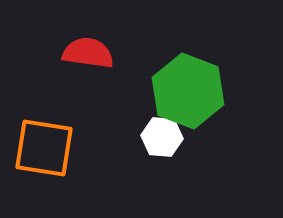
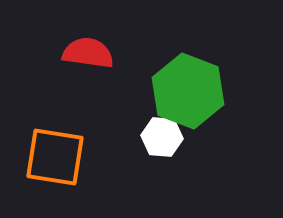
orange square: moved 11 px right, 9 px down
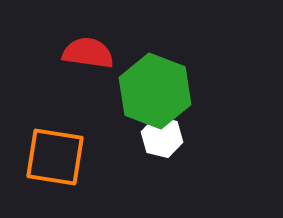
green hexagon: moved 33 px left
white hexagon: rotated 9 degrees clockwise
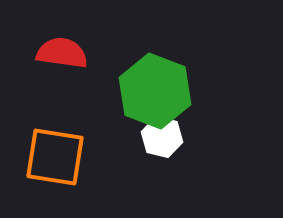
red semicircle: moved 26 px left
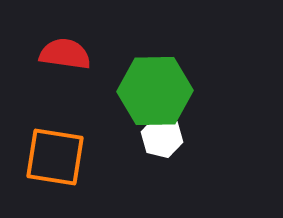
red semicircle: moved 3 px right, 1 px down
green hexagon: rotated 22 degrees counterclockwise
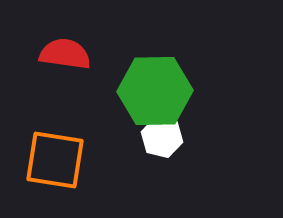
orange square: moved 3 px down
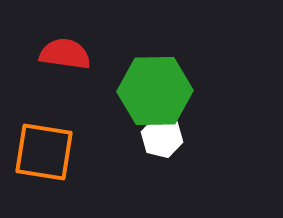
orange square: moved 11 px left, 8 px up
